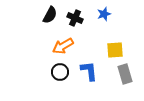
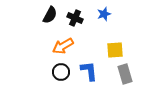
black circle: moved 1 px right
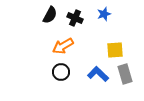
blue L-shape: moved 9 px right, 3 px down; rotated 40 degrees counterclockwise
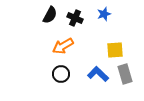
black circle: moved 2 px down
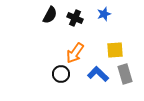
orange arrow: moved 12 px right, 7 px down; rotated 25 degrees counterclockwise
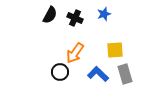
black circle: moved 1 px left, 2 px up
